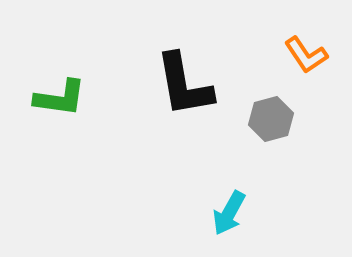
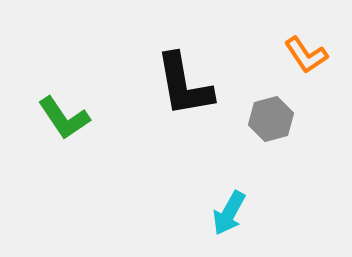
green L-shape: moved 4 px right, 20 px down; rotated 48 degrees clockwise
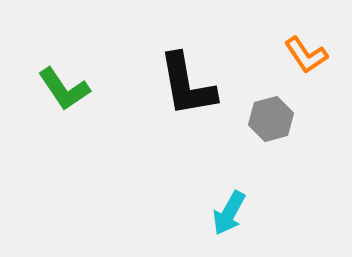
black L-shape: moved 3 px right
green L-shape: moved 29 px up
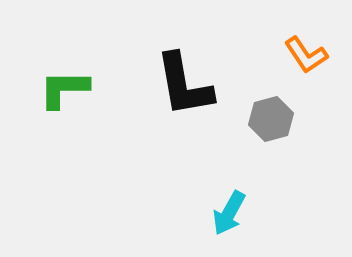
black L-shape: moved 3 px left
green L-shape: rotated 124 degrees clockwise
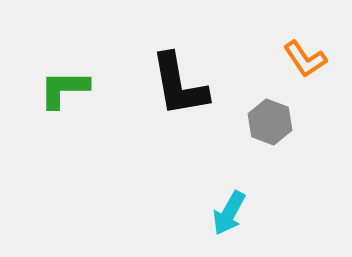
orange L-shape: moved 1 px left, 4 px down
black L-shape: moved 5 px left
gray hexagon: moved 1 px left, 3 px down; rotated 24 degrees counterclockwise
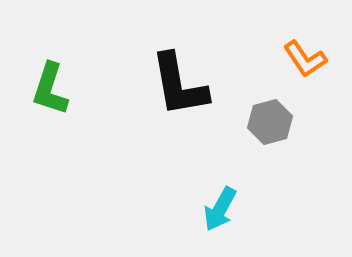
green L-shape: moved 14 px left; rotated 72 degrees counterclockwise
gray hexagon: rotated 24 degrees clockwise
cyan arrow: moved 9 px left, 4 px up
